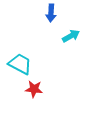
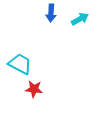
cyan arrow: moved 9 px right, 17 px up
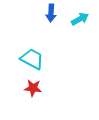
cyan trapezoid: moved 12 px right, 5 px up
red star: moved 1 px left, 1 px up
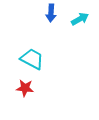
red star: moved 8 px left
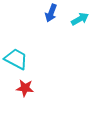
blue arrow: rotated 18 degrees clockwise
cyan trapezoid: moved 16 px left
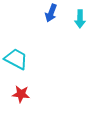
cyan arrow: rotated 120 degrees clockwise
red star: moved 4 px left, 6 px down
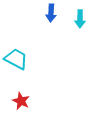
blue arrow: rotated 18 degrees counterclockwise
red star: moved 7 px down; rotated 18 degrees clockwise
